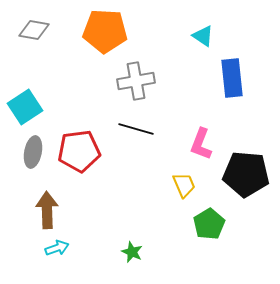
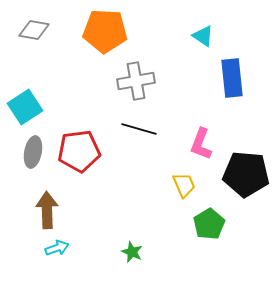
black line: moved 3 px right
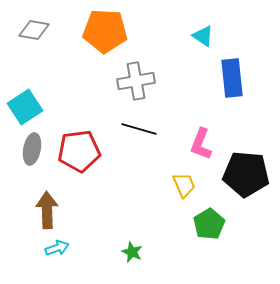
gray ellipse: moved 1 px left, 3 px up
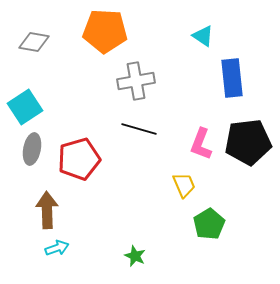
gray diamond: moved 12 px down
red pentagon: moved 8 px down; rotated 9 degrees counterclockwise
black pentagon: moved 2 px right, 32 px up; rotated 12 degrees counterclockwise
green star: moved 3 px right, 4 px down
